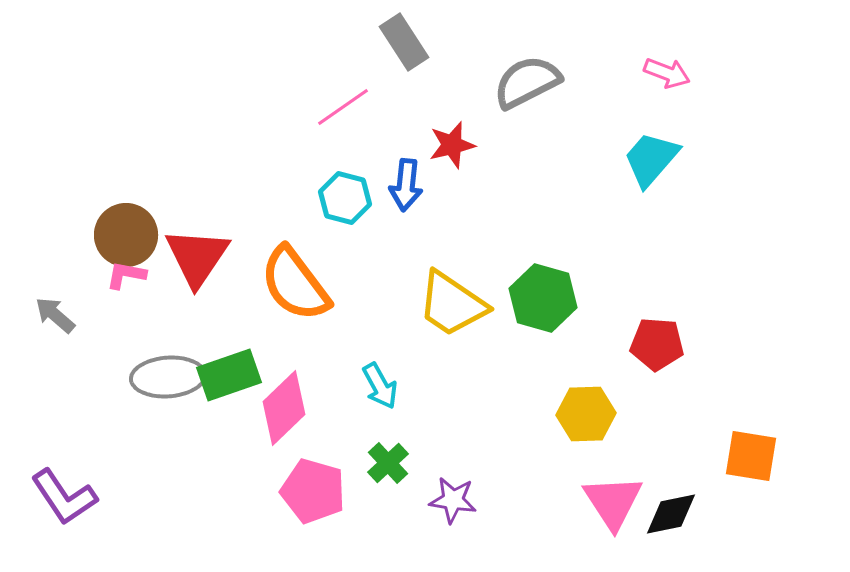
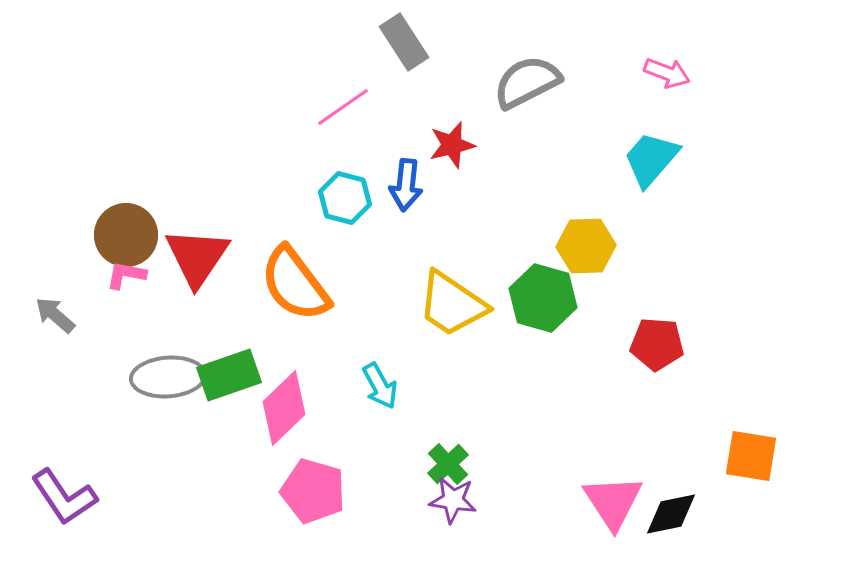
yellow hexagon: moved 168 px up
green cross: moved 60 px right, 1 px down
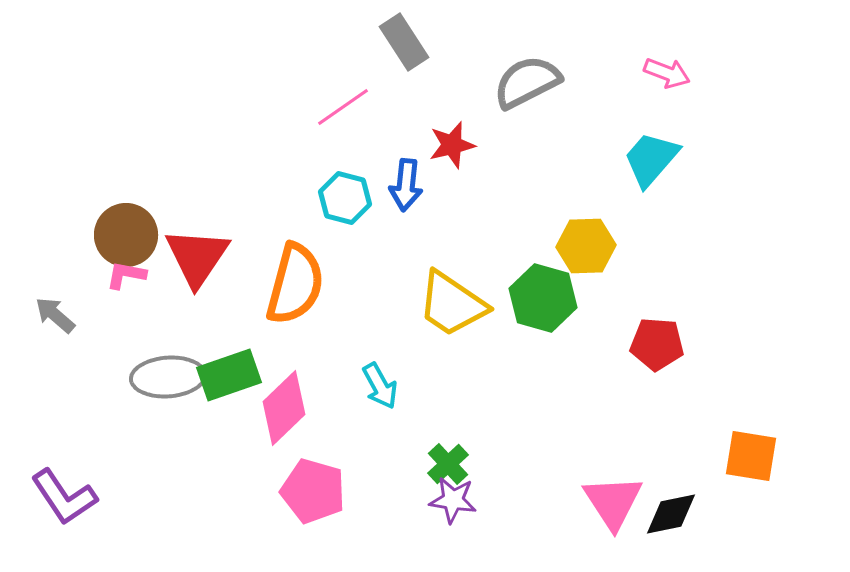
orange semicircle: rotated 128 degrees counterclockwise
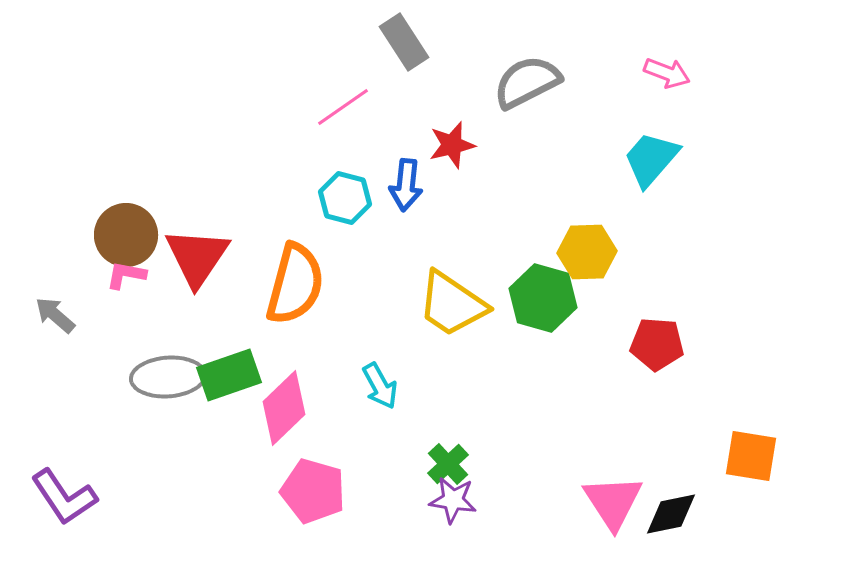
yellow hexagon: moved 1 px right, 6 px down
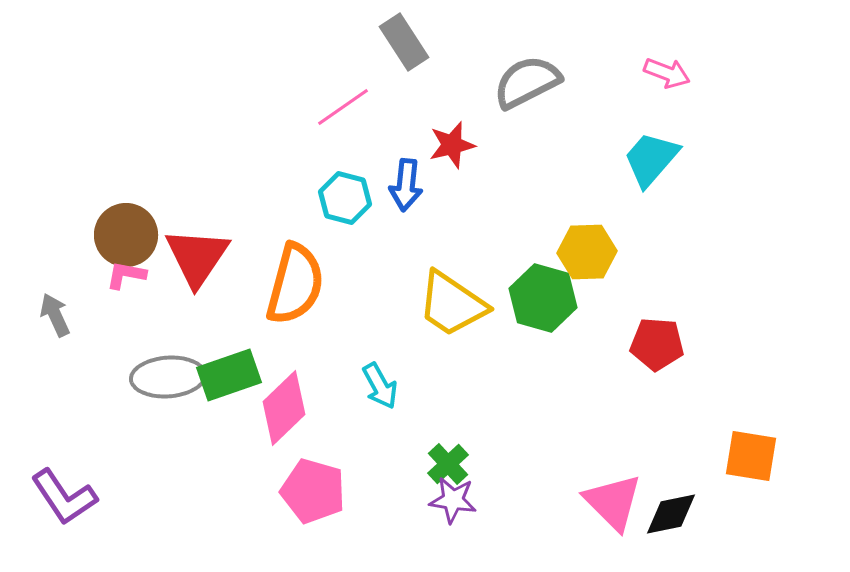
gray arrow: rotated 24 degrees clockwise
pink triangle: rotated 12 degrees counterclockwise
